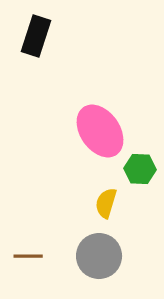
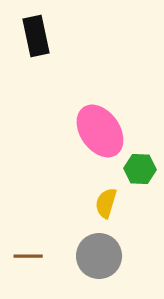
black rectangle: rotated 30 degrees counterclockwise
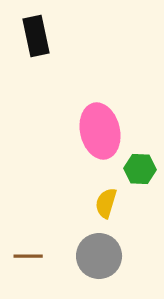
pink ellipse: rotated 22 degrees clockwise
